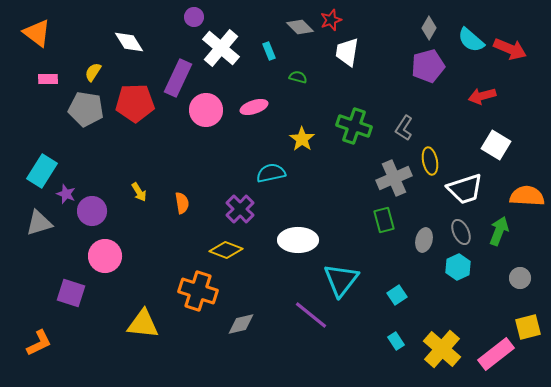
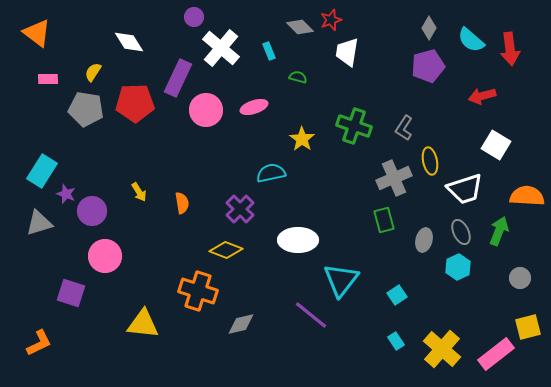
red arrow at (510, 49): rotated 60 degrees clockwise
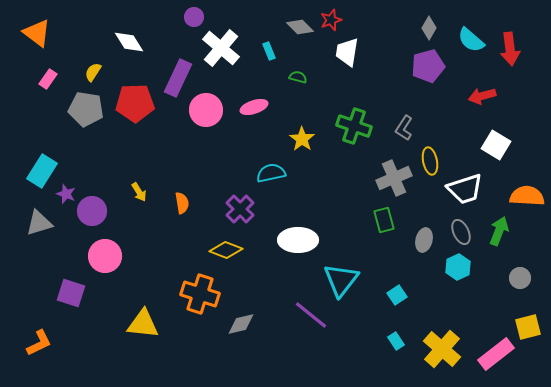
pink rectangle at (48, 79): rotated 54 degrees counterclockwise
orange cross at (198, 291): moved 2 px right, 3 px down
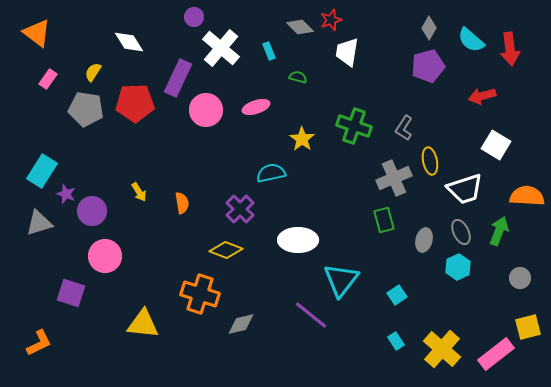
pink ellipse at (254, 107): moved 2 px right
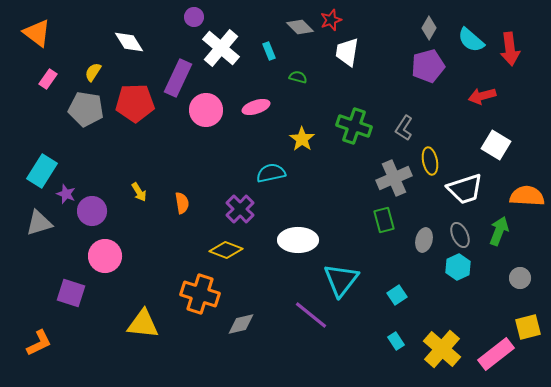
gray ellipse at (461, 232): moved 1 px left, 3 px down
